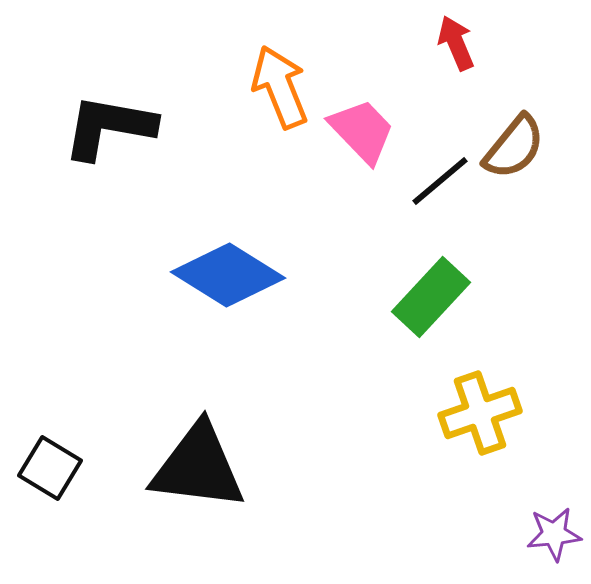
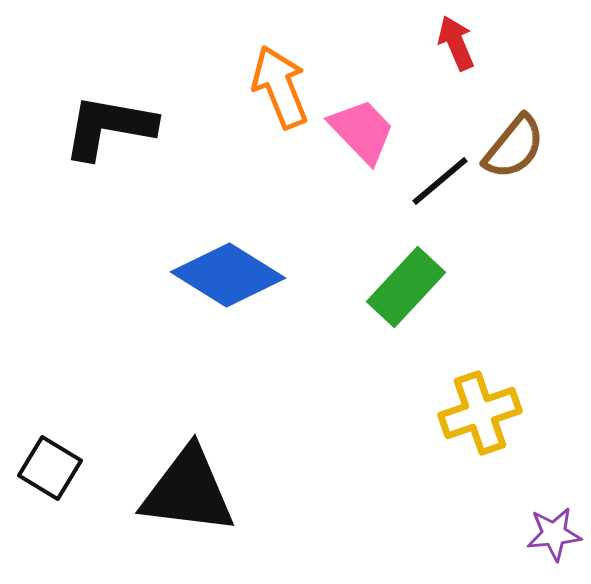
green rectangle: moved 25 px left, 10 px up
black triangle: moved 10 px left, 24 px down
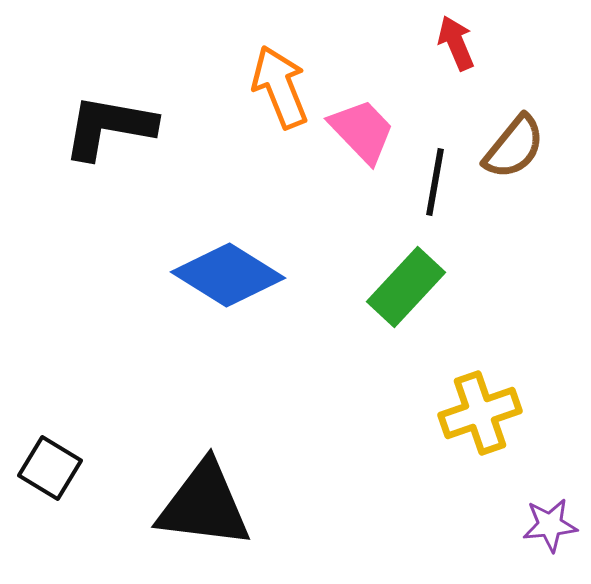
black line: moved 5 px left, 1 px down; rotated 40 degrees counterclockwise
black triangle: moved 16 px right, 14 px down
purple star: moved 4 px left, 9 px up
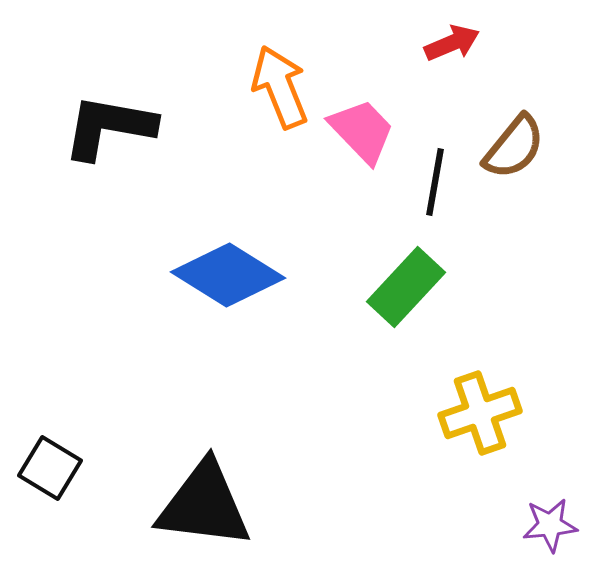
red arrow: moved 4 px left; rotated 90 degrees clockwise
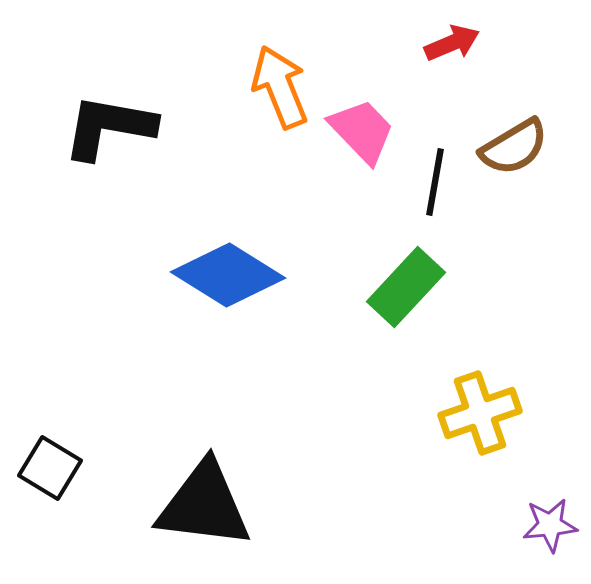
brown semicircle: rotated 20 degrees clockwise
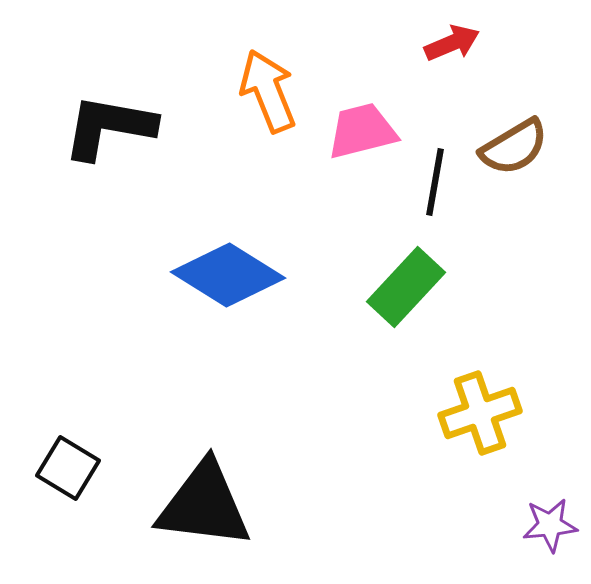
orange arrow: moved 12 px left, 4 px down
pink trapezoid: rotated 60 degrees counterclockwise
black square: moved 18 px right
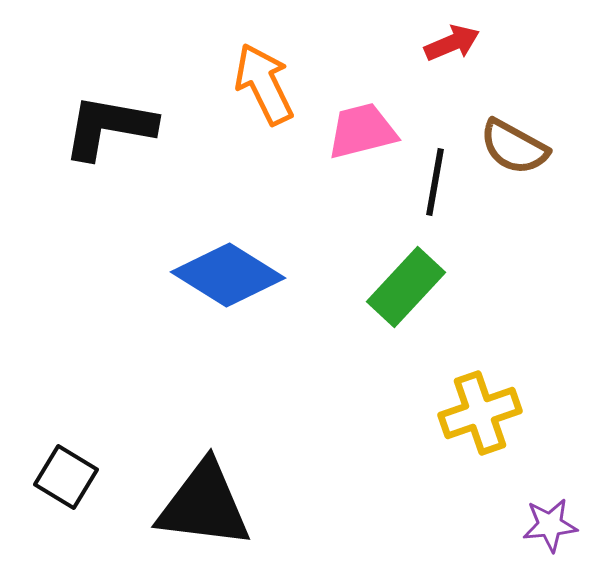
orange arrow: moved 4 px left, 7 px up; rotated 4 degrees counterclockwise
brown semicircle: rotated 60 degrees clockwise
black square: moved 2 px left, 9 px down
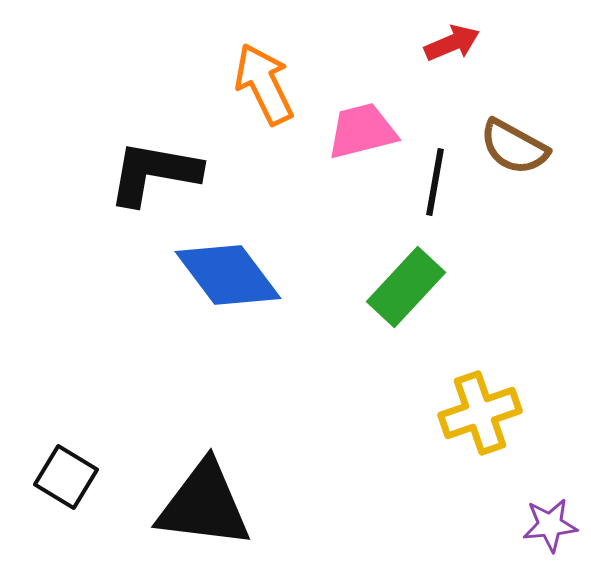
black L-shape: moved 45 px right, 46 px down
blue diamond: rotated 21 degrees clockwise
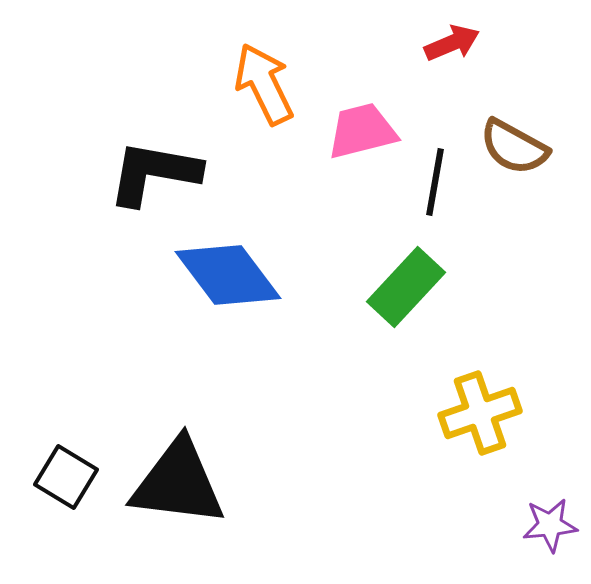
black triangle: moved 26 px left, 22 px up
